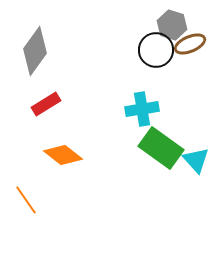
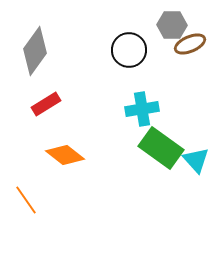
gray hexagon: rotated 16 degrees counterclockwise
black circle: moved 27 px left
orange diamond: moved 2 px right
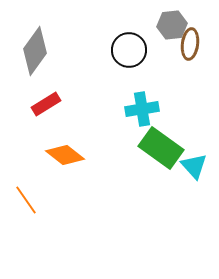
gray hexagon: rotated 8 degrees counterclockwise
brown ellipse: rotated 60 degrees counterclockwise
cyan triangle: moved 2 px left, 6 px down
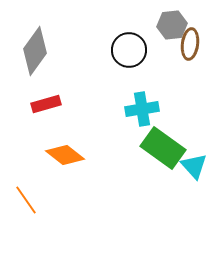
red rectangle: rotated 16 degrees clockwise
green rectangle: moved 2 px right
